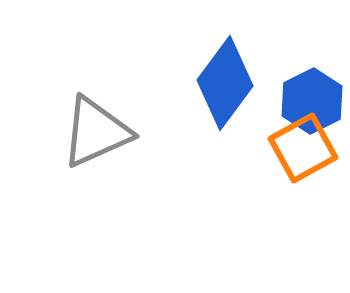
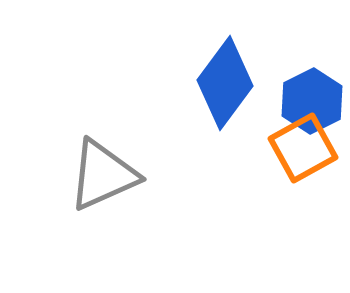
gray triangle: moved 7 px right, 43 px down
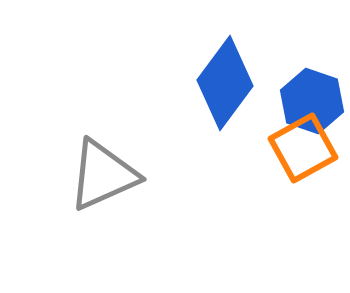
blue hexagon: rotated 14 degrees counterclockwise
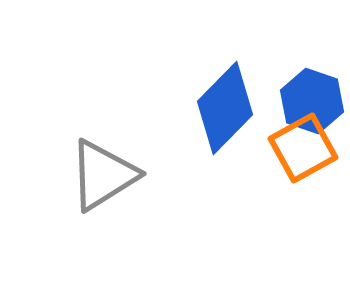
blue diamond: moved 25 px down; rotated 8 degrees clockwise
gray triangle: rotated 8 degrees counterclockwise
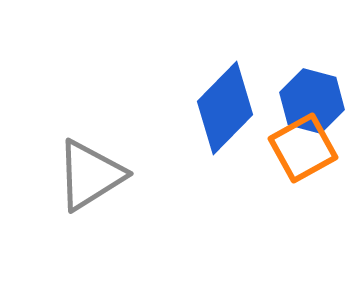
blue hexagon: rotated 4 degrees counterclockwise
gray triangle: moved 13 px left
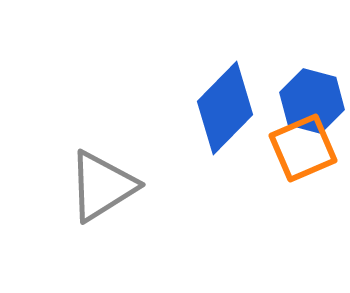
orange square: rotated 6 degrees clockwise
gray triangle: moved 12 px right, 11 px down
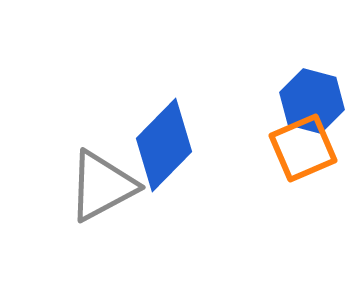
blue diamond: moved 61 px left, 37 px down
gray triangle: rotated 4 degrees clockwise
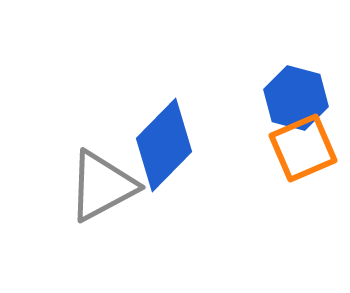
blue hexagon: moved 16 px left, 3 px up
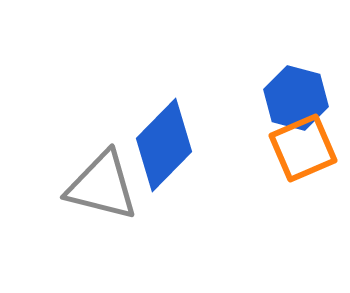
gray triangle: rotated 42 degrees clockwise
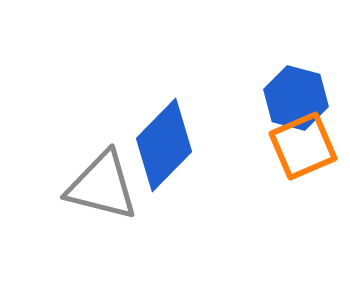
orange square: moved 2 px up
